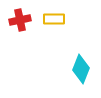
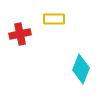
red cross: moved 14 px down
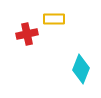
red cross: moved 7 px right
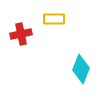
red cross: moved 6 px left
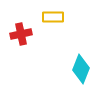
yellow rectangle: moved 1 px left, 2 px up
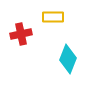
cyan diamond: moved 13 px left, 10 px up
